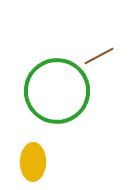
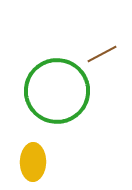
brown line: moved 3 px right, 2 px up
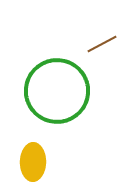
brown line: moved 10 px up
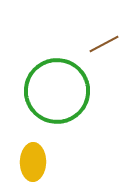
brown line: moved 2 px right
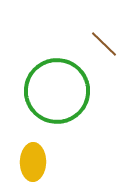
brown line: rotated 72 degrees clockwise
